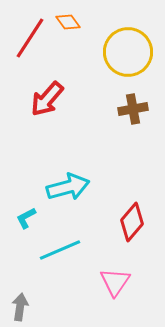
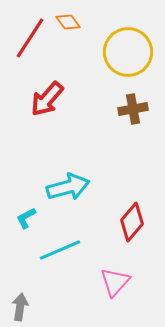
pink triangle: rotated 8 degrees clockwise
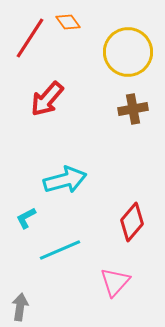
cyan arrow: moved 3 px left, 7 px up
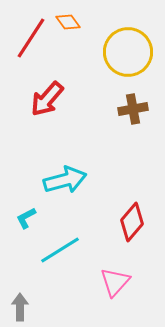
red line: moved 1 px right
cyan line: rotated 9 degrees counterclockwise
gray arrow: rotated 8 degrees counterclockwise
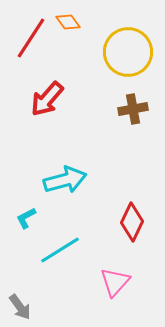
red diamond: rotated 15 degrees counterclockwise
gray arrow: rotated 144 degrees clockwise
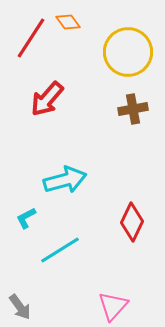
pink triangle: moved 2 px left, 24 px down
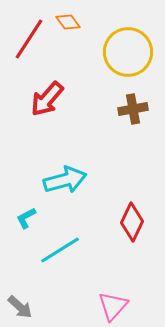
red line: moved 2 px left, 1 px down
gray arrow: rotated 12 degrees counterclockwise
